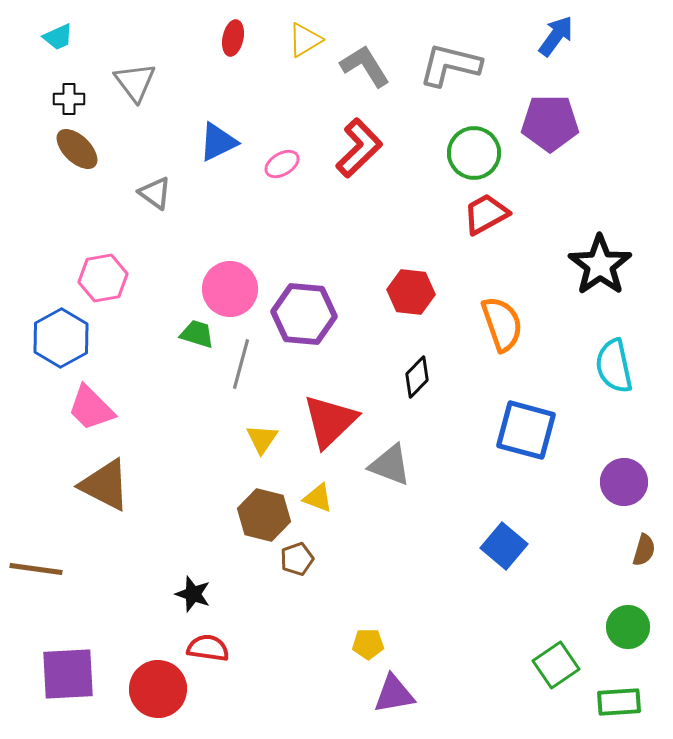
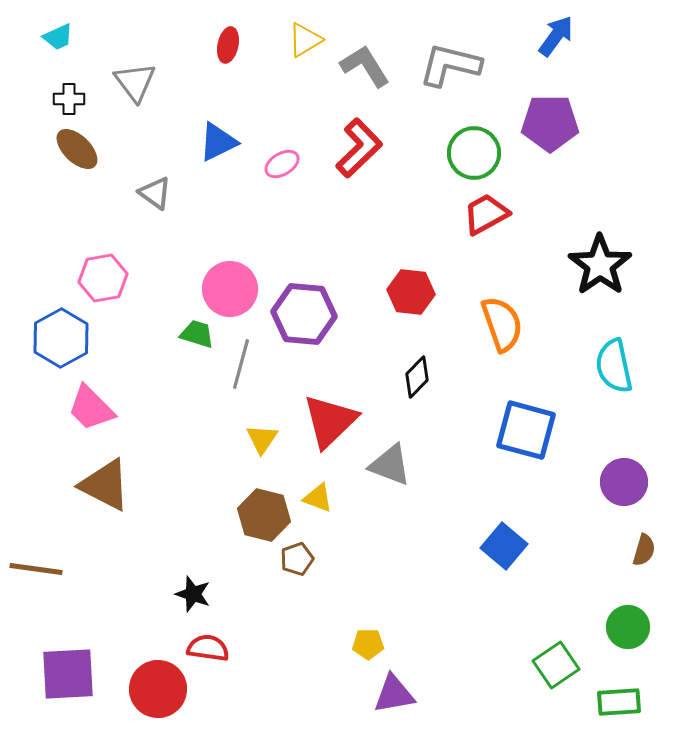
red ellipse at (233, 38): moved 5 px left, 7 px down
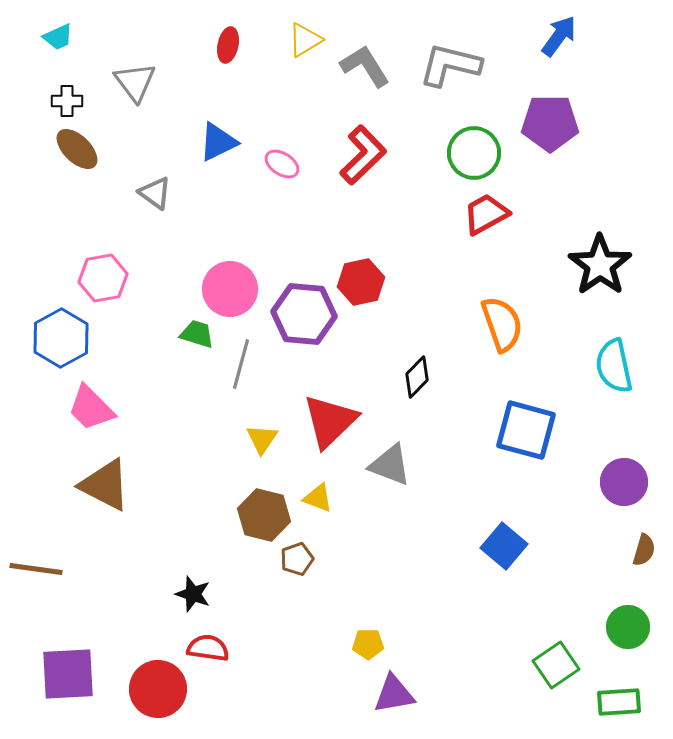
blue arrow at (556, 36): moved 3 px right
black cross at (69, 99): moved 2 px left, 2 px down
red L-shape at (359, 148): moved 4 px right, 7 px down
pink ellipse at (282, 164): rotated 64 degrees clockwise
red hexagon at (411, 292): moved 50 px left, 10 px up; rotated 18 degrees counterclockwise
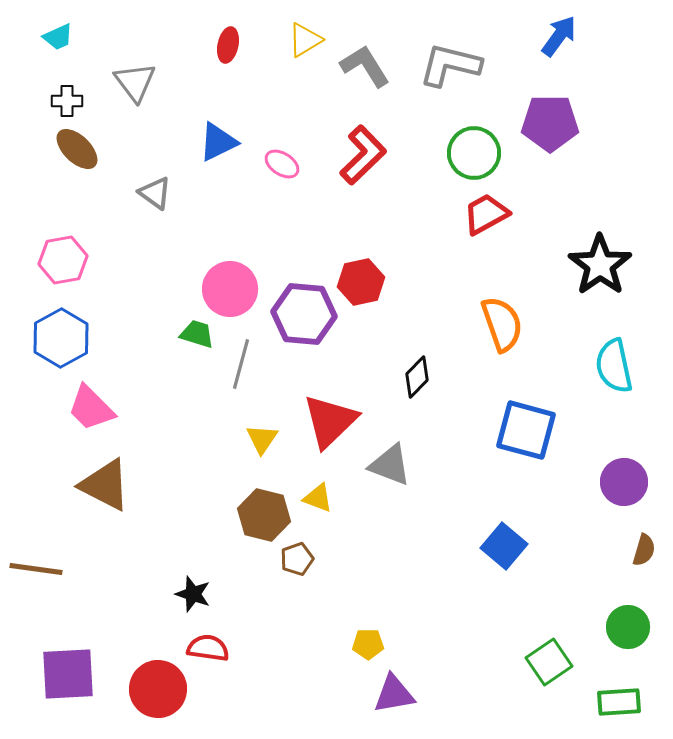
pink hexagon at (103, 278): moved 40 px left, 18 px up
green square at (556, 665): moved 7 px left, 3 px up
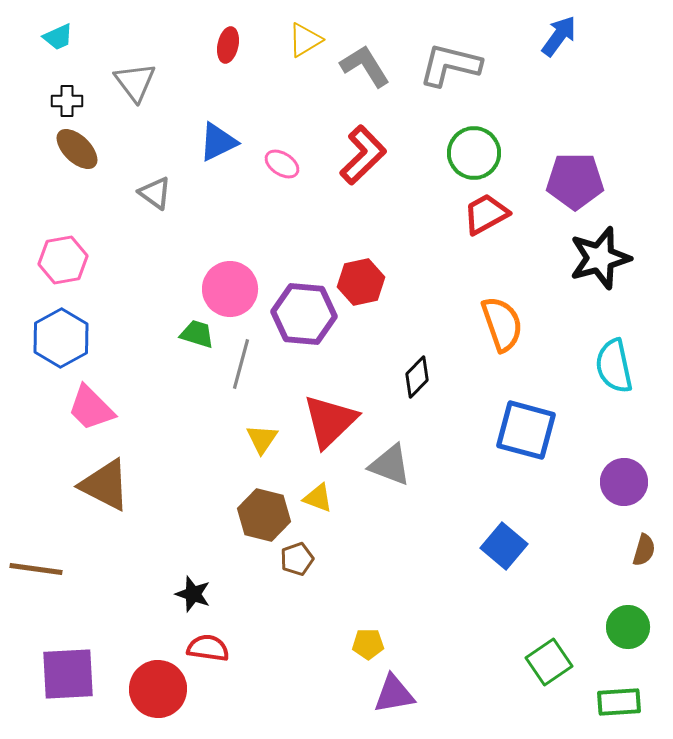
purple pentagon at (550, 123): moved 25 px right, 58 px down
black star at (600, 265): moved 7 px up; rotated 20 degrees clockwise
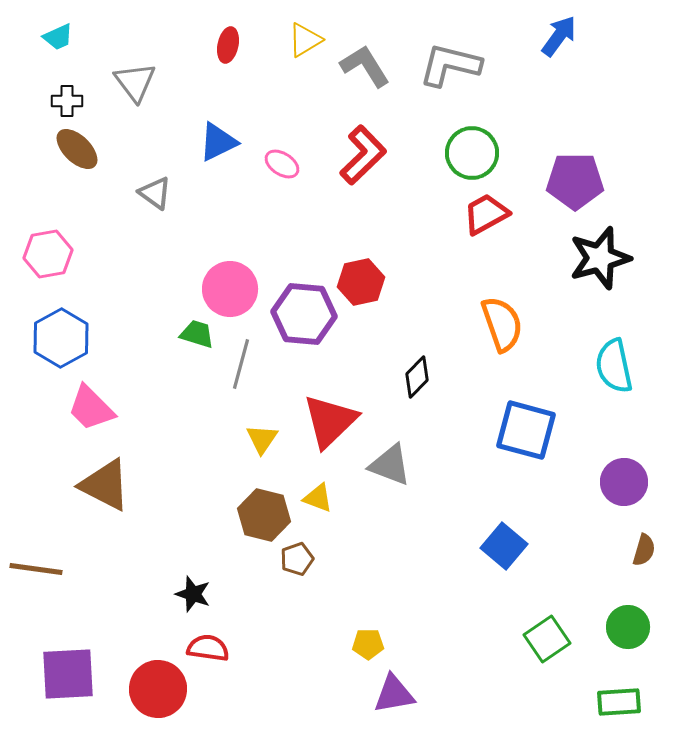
green circle at (474, 153): moved 2 px left
pink hexagon at (63, 260): moved 15 px left, 6 px up
green square at (549, 662): moved 2 px left, 23 px up
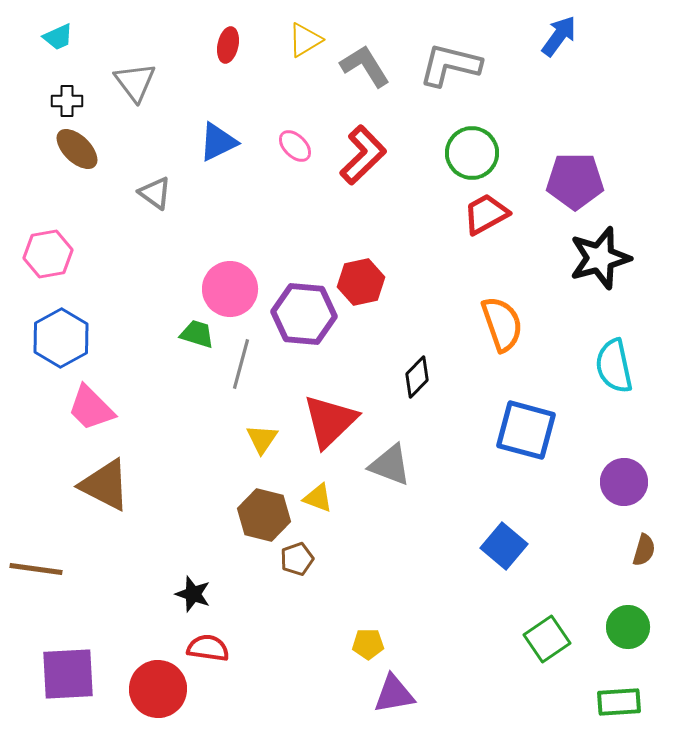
pink ellipse at (282, 164): moved 13 px right, 18 px up; rotated 12 degrees clockwise
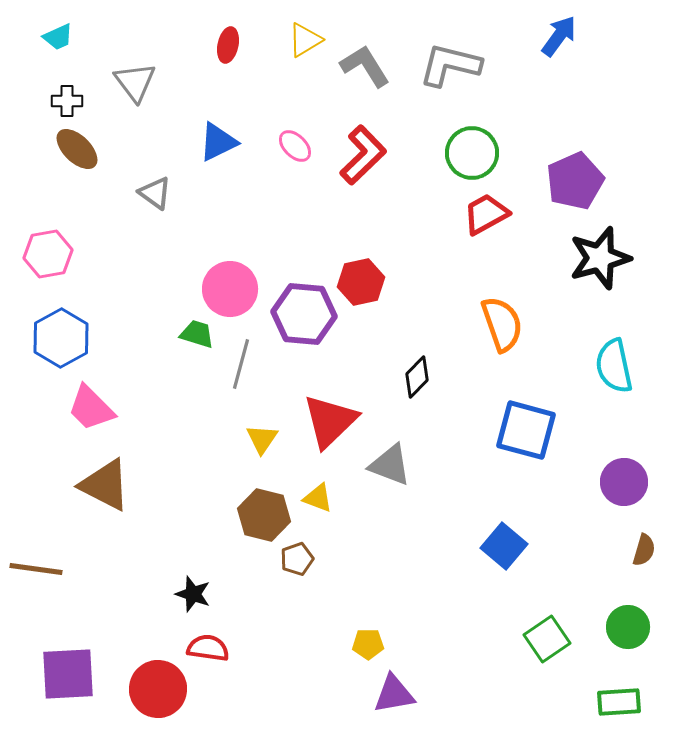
purple pentagon at (575, 181): rotated 24 degrees counterclockwise
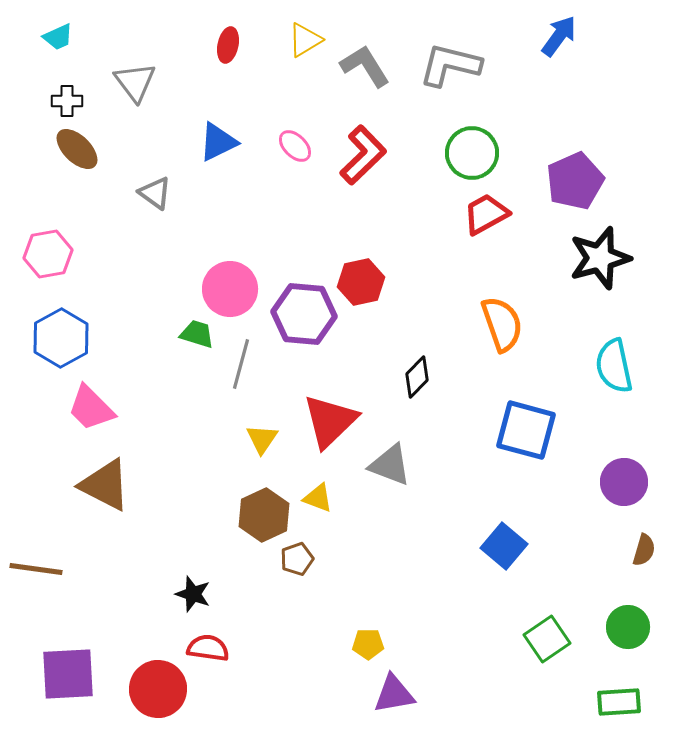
brown hexagon at (264, 515): rotated 21 degrees clockwise
